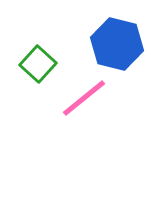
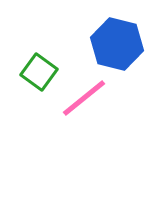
green square: moved 1 px right, 8 px down; rotated 6 degrees counterclockwise
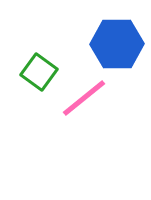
blue hexagon: rotated 15 degrees counterclockwise
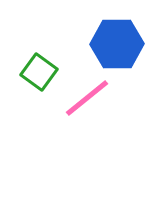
pink line: moved 3 px right
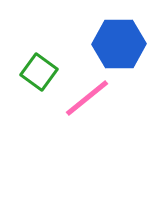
blue hexagon: moved 2 px right
